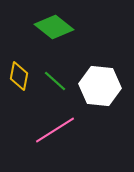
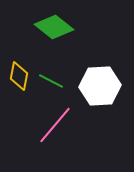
green line: moved 4 px left; rotated 15 degrees counterclockwise
white hexagon: rotated 9 degrees counterclockwise
pink line: moved 5 px up; rotated 18 degrees counterclockwise
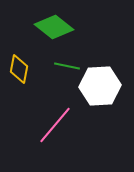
yellow diamond: moved 7 px up
green line: moved 16 px right, 15 px up; rotated 15 degrees counterclockwise
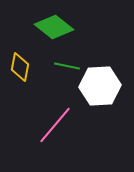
yellow diamond: moved 1 px right, 2 px up
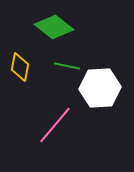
white hexagon: moved 2 px down
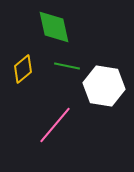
green diamond: rotated 39 degrees clockwise
yellow diamond: moved 3 px right, 2 px down; rotated 40 degrees clockwise
white hexagon: moved 4 px right, 2 px up; rotated 12 degrees clockwise
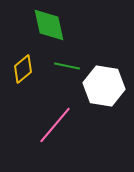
green diamond: moved 5 px left, 2 px up
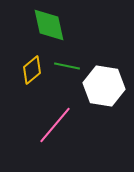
yellow diamond: moved 9 px right, 1 px down
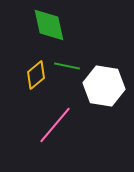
yellow diamond: moved 4 px right, 5 px down
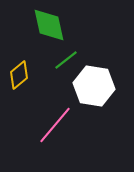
green line: moved 1 px left, 6 px up; rotated 50 degrees counterclockwise
yellow diamond: moved 17 px left
white hexagon: moved 10 px left
